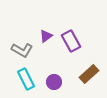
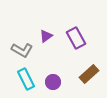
purple rectangle: moved 5 px right, 3 px up
purple circle: moved 1 px left
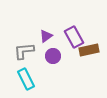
purple rectangle: moved 2 px left, 1 px up
gray L-shape: moved 2 px right, 1 px down; rotated 145 degrees clockwise
brown rectangle: moved 24 px up; rotated 30 degrees clockwise
purple circle: moved 26 px up
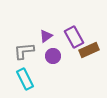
brown rectangle: rotated 12 degrees counterclockwise
cyan rectangle: moved 1 px left
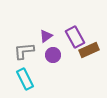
purple rectangle: moved 1 px right
purple circle: moved 1 px up
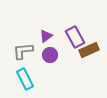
gray L-shape: moved 1 px left
purple circle: moved 3 px left
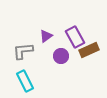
purple circle: moved 11 px right, 1 px down
cyan rectangle: moved 2 px down
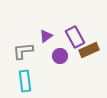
purple circle: moved 1 px left
cyan rectangle: rotated 20 degrees clockwise
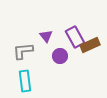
purple triangle: rotated 32 degrees counterclockwise
brown rectangle: moved 1 px right, 5 px up
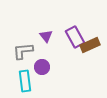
purple circle: moved 18 px left, 11 px down
